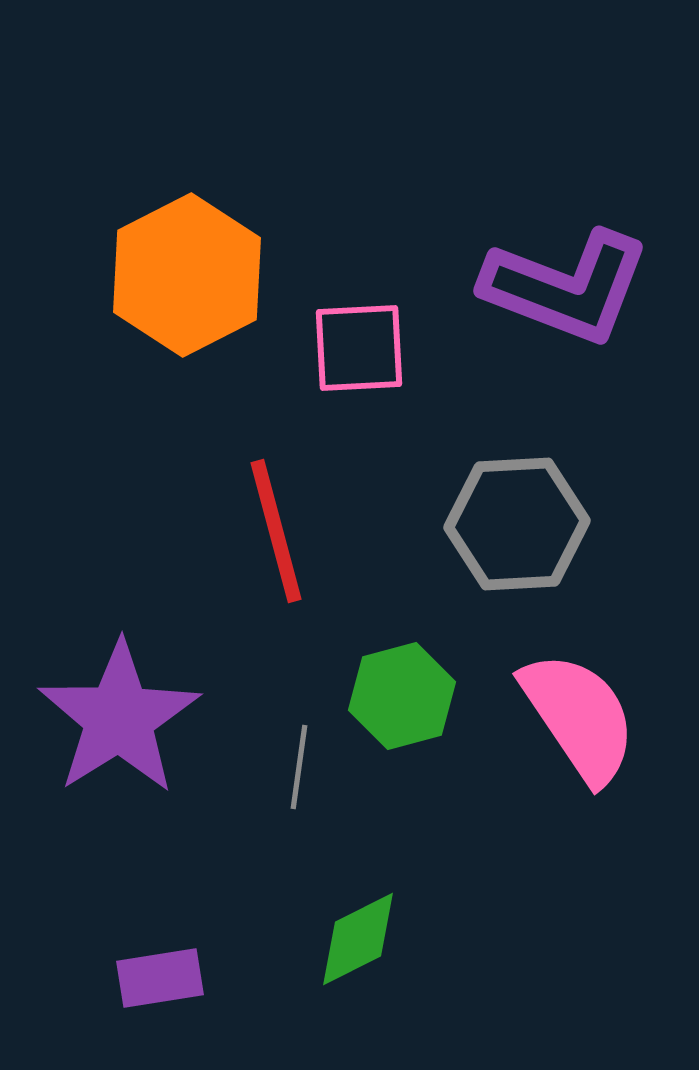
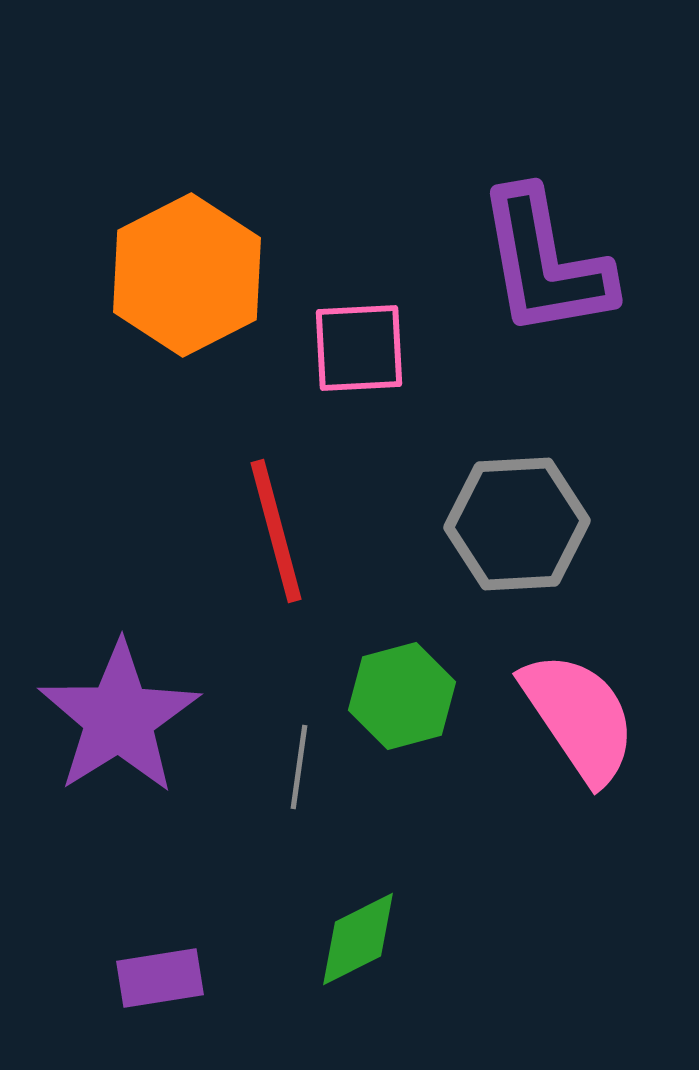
purple L-shape: moved 21 px left, 24 px up; rotated 59 degrees clockwise
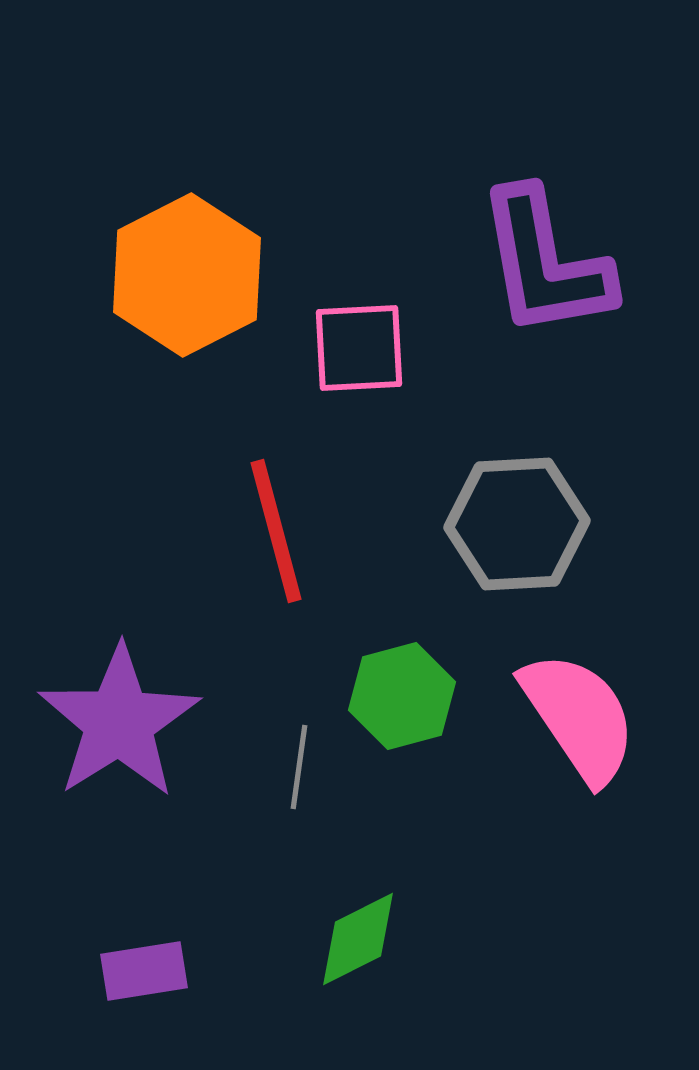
purple star: moved 4 px down
purple rectangle: moved 16 px left, 7 px up
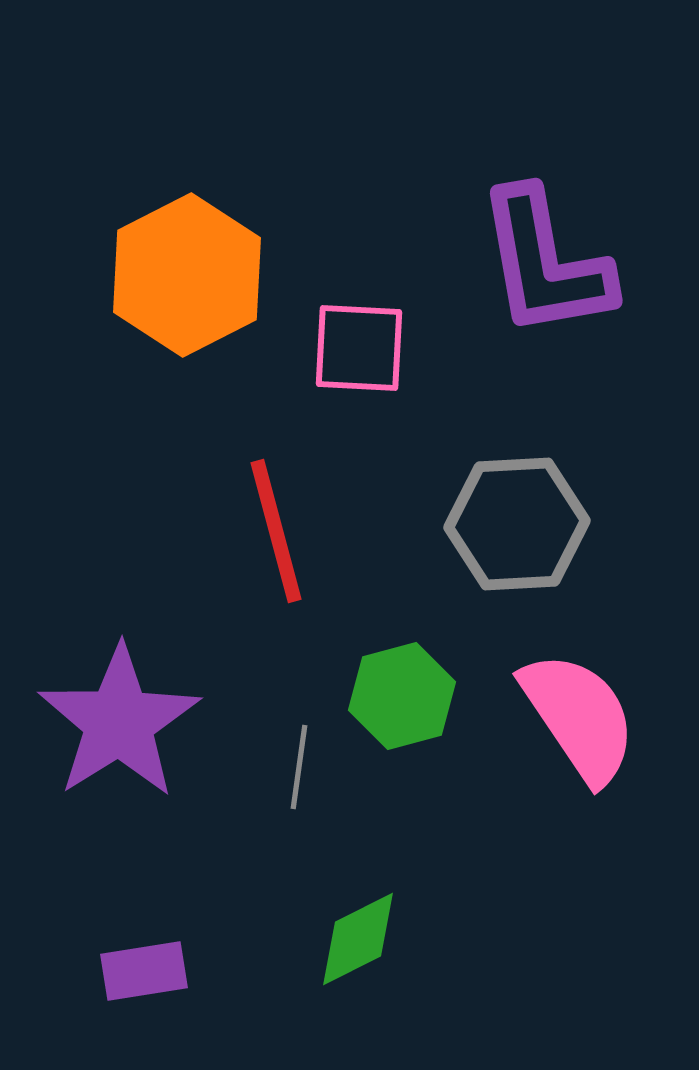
pink square: rotated 6 degrees clockwise
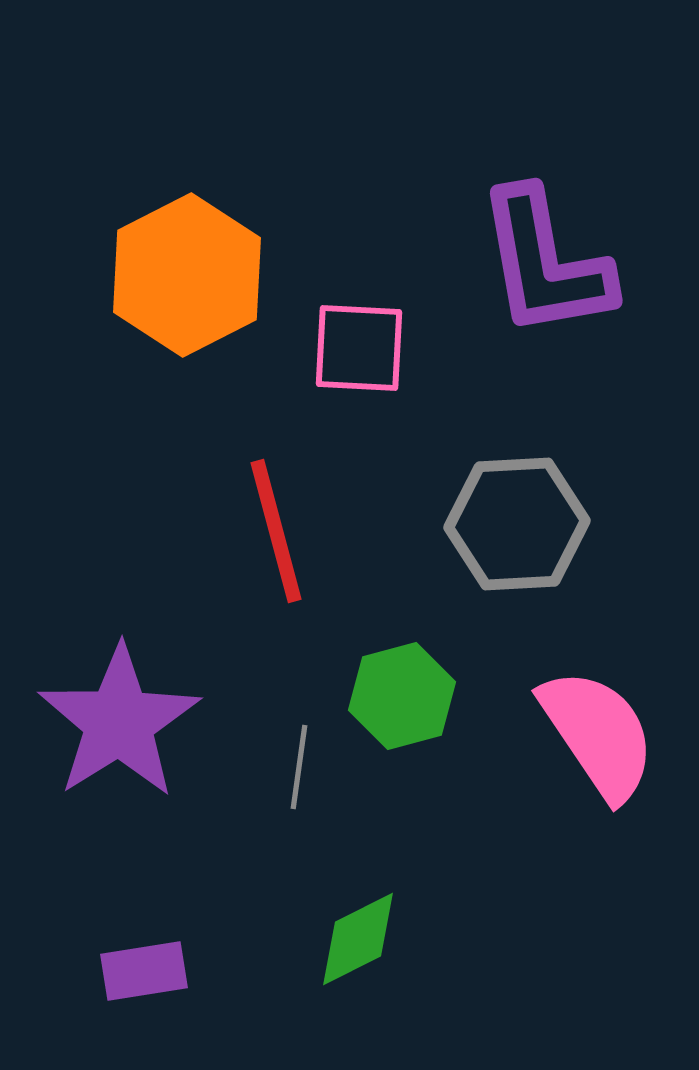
pink semicircle: moved 19 px right, 17 px down
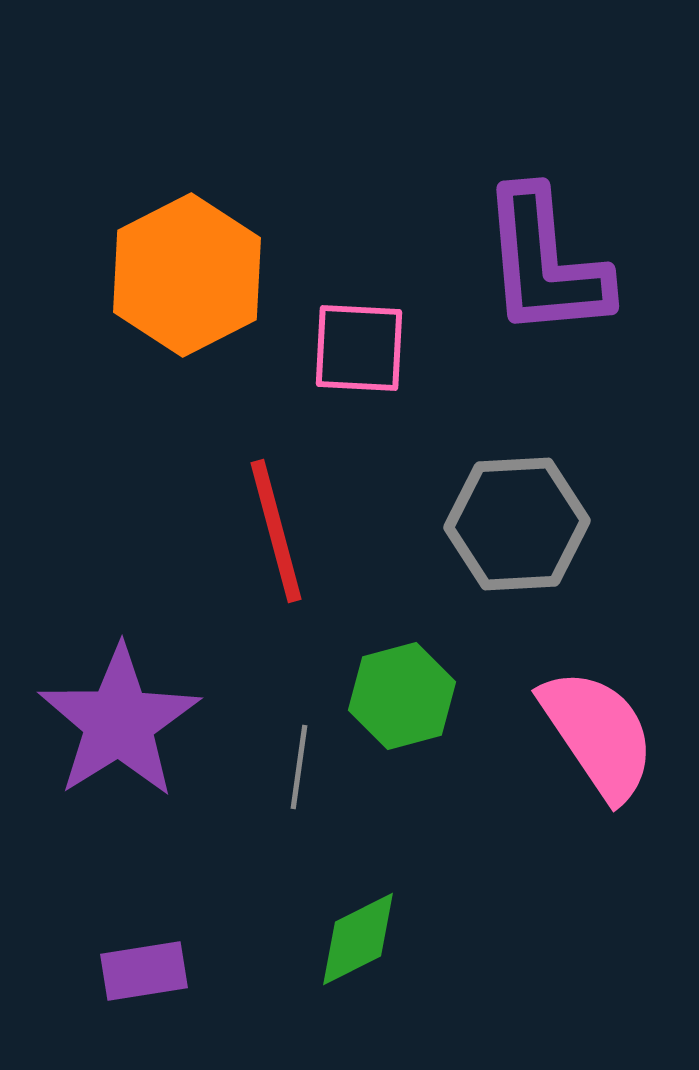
purple L-shape: rotated 5 degrees clockwise
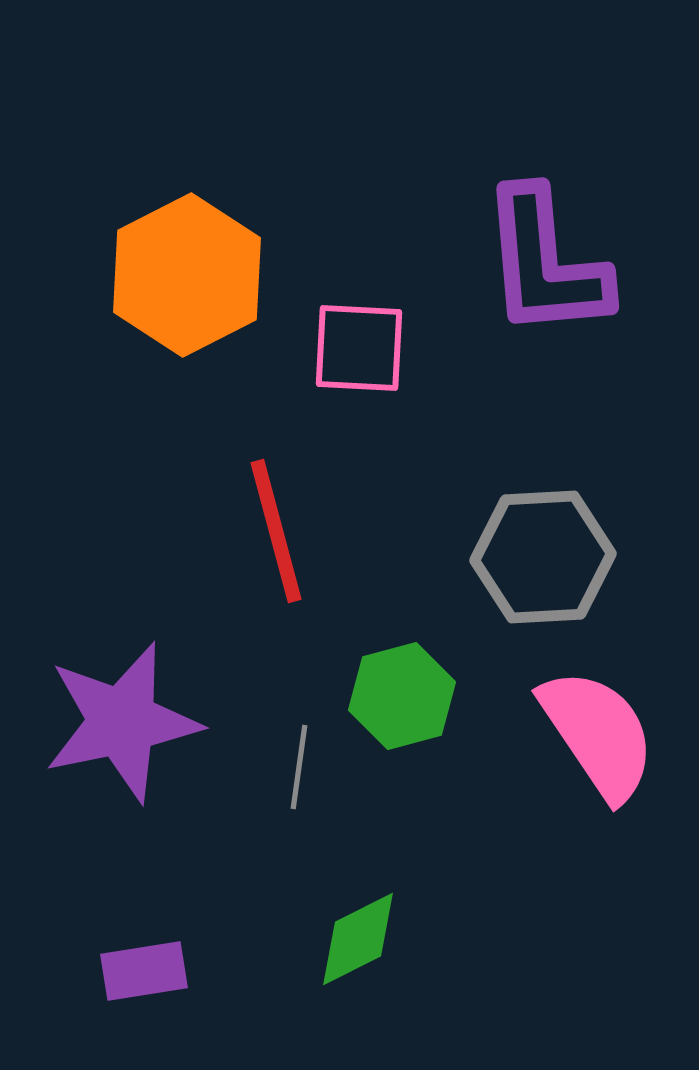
gray hexagon: moved 26 px right, 33 px down
purple star: moved 3 px right; rotated 20 degrees clockwise
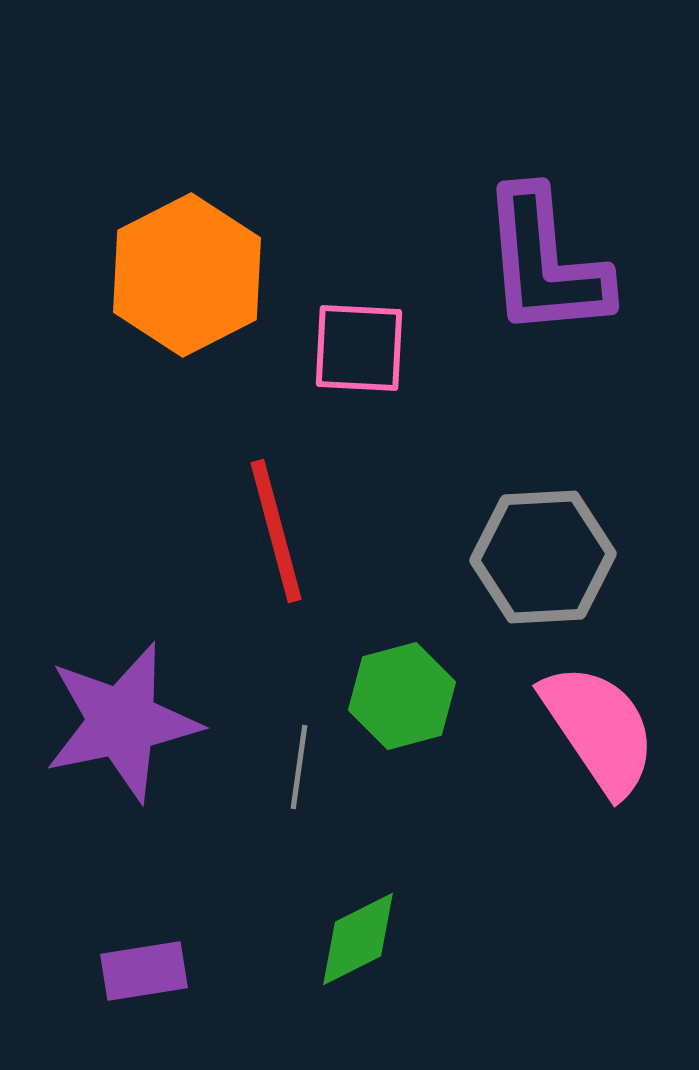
pink semicircle: moved 1 px right, 5 px up
